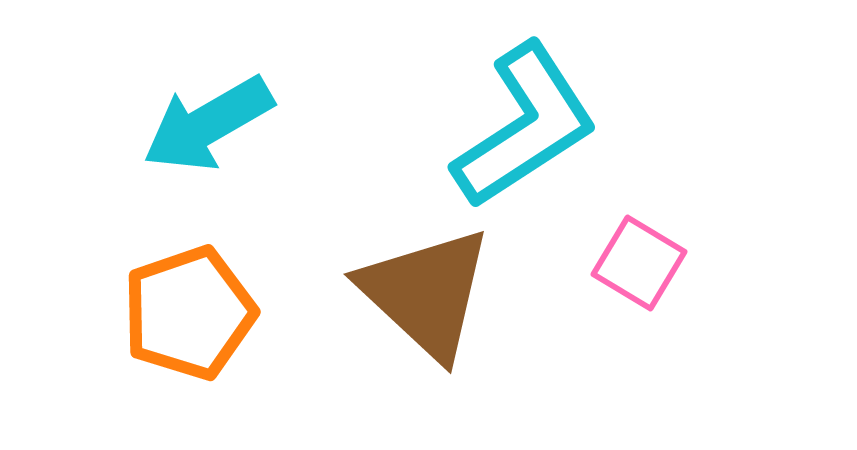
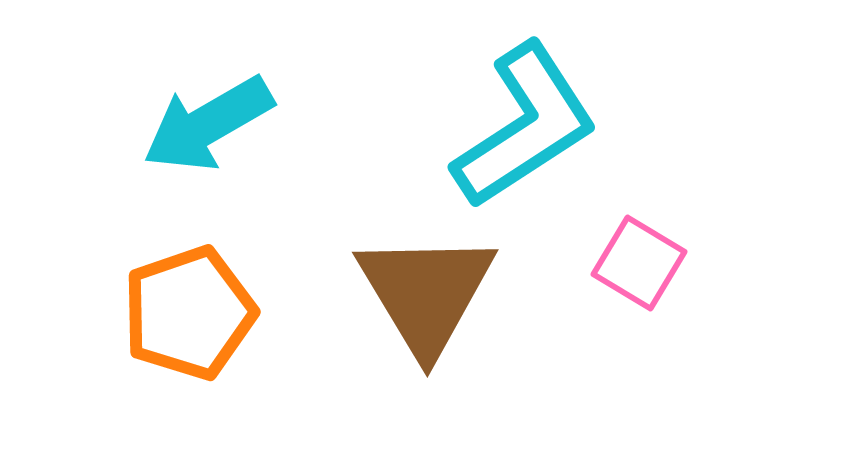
brown triangle: rotated 16 degrees clockwise
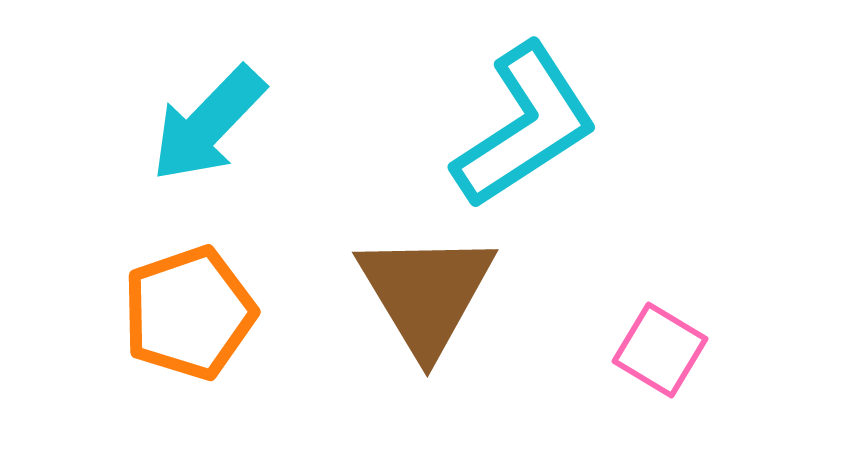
cyan arrow: rotated 16 degrees counterclockwise
pink square: moved 21 px right, 87 px down
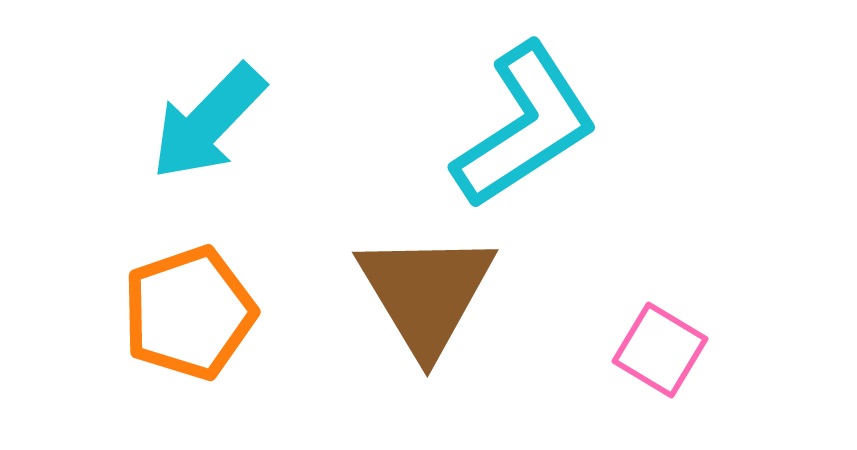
cyan arrow: moved 2 px up
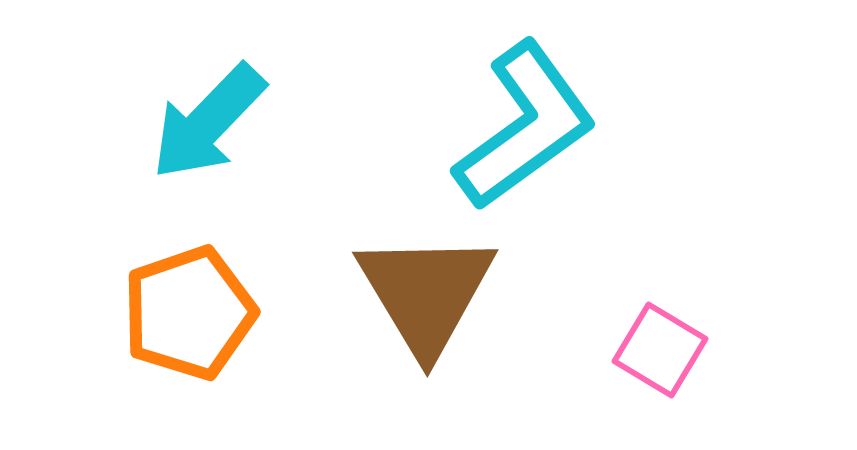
cyan L-shape: rotated 3 degrees counterclockwise
